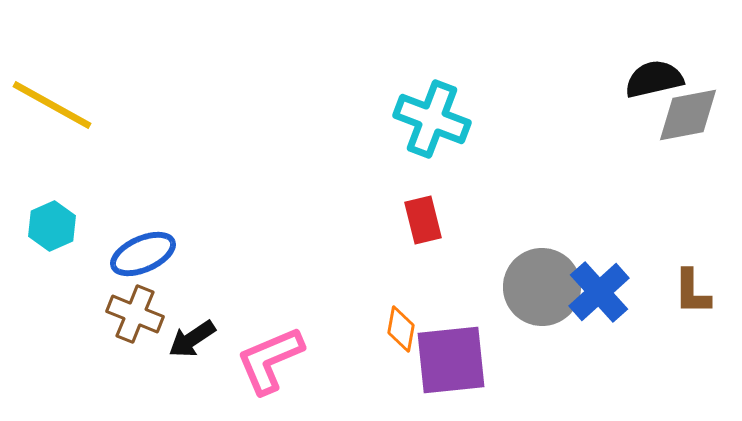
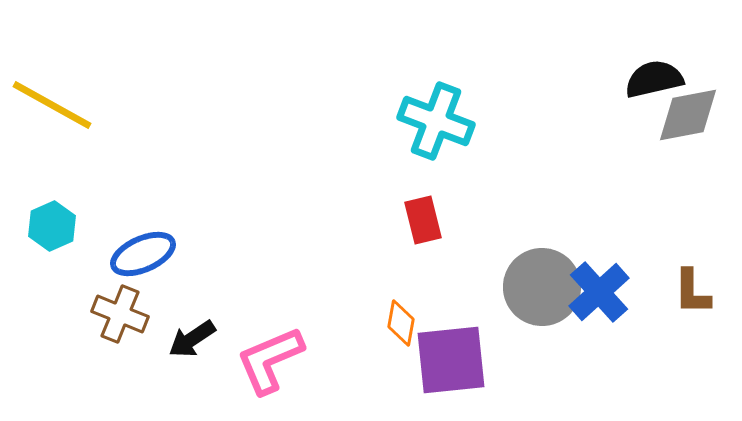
cyan cross: moved 4 px right, 2 px down
brown cross: moved 15 px left
orange diamond: moved 6 px up
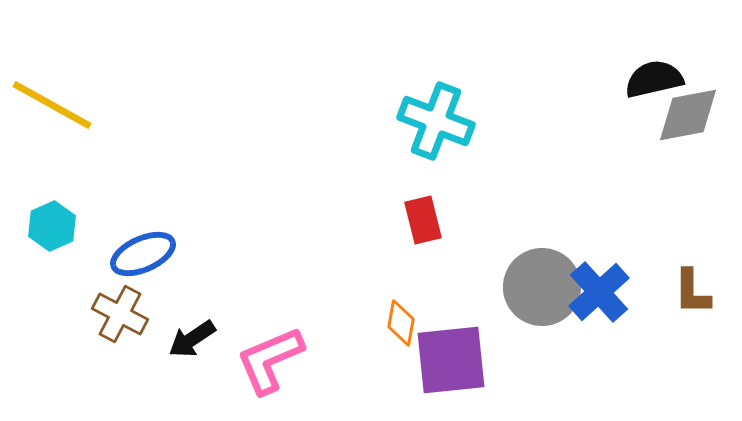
brown cross: rotated 6 degrees clockwise
